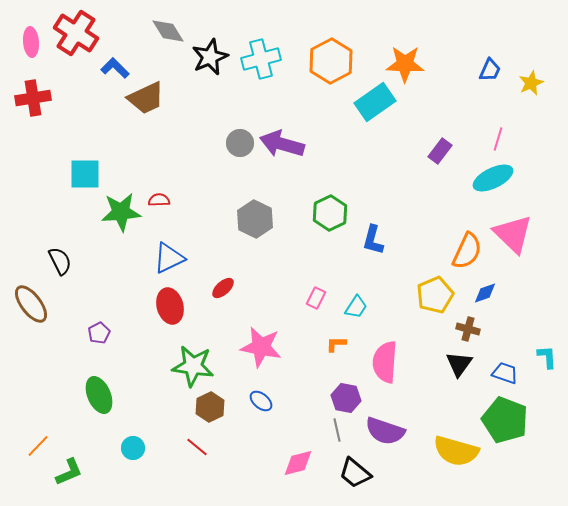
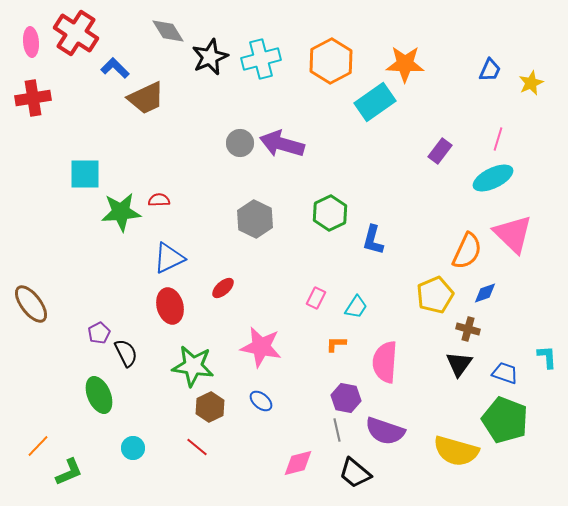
black semicircle at (60, 261): moved 66 px right, 92 px down
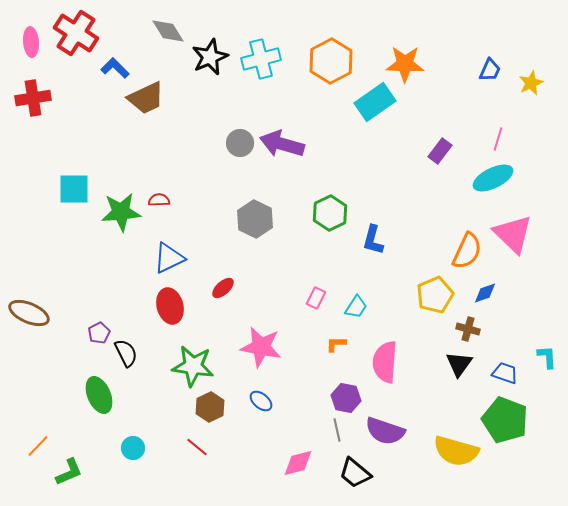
cyan square at (85, 174): moved 11 px left, 15 px down
brown ellipse at (31, 304): moved 2 px left, 9 px down; rotated 30 degrees counterclockwise
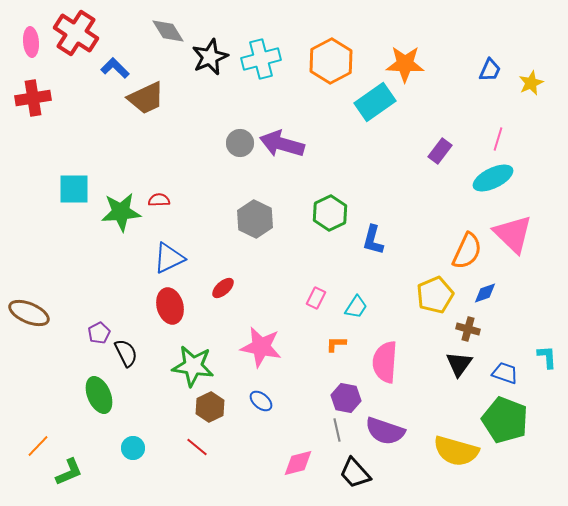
black trapezoid at (355, 473): rotated 8 degrees clockwise
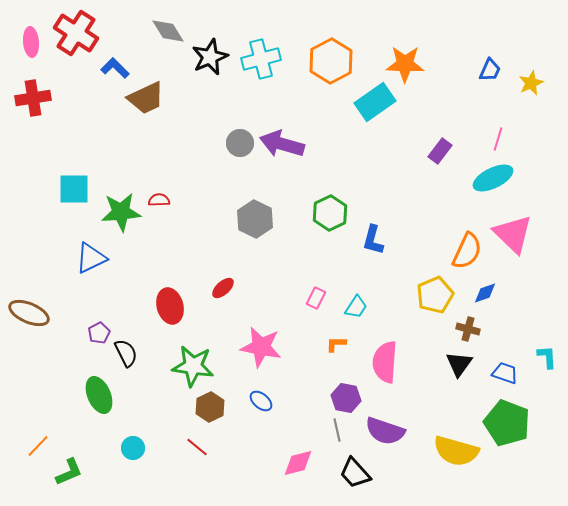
blue triangle at (169, 258): moved 78 px left
green pentagon at (505, 420): moved 2 px right, 3 px down
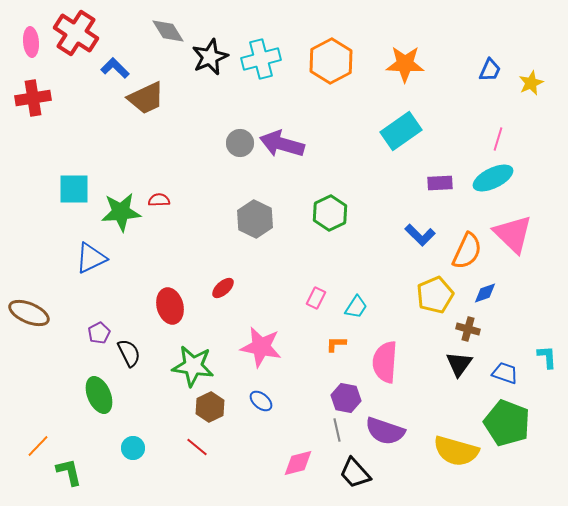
cyan rectangle at (375, 102): moved 26 px right, 29 px down
purple rectangle at (440, 151): moved 32 px down; rotated 50 degrees clockwise
blue L-shape at (373, 240): moved 47 px right, 5 px up; rotated 60 degrees counterclockwise
black semicircle at (126, 353): moved 3 px right
green L-shape at (69, 472): rotated 80 degrees counterclockwise
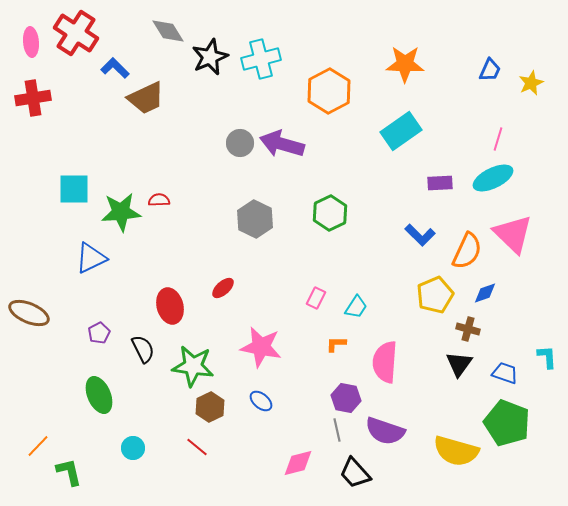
orange hexagon at (331, 61): moved 2 px left, 30 px down
black semicircle at (129, 353): moved 14 px right, 4 px up
